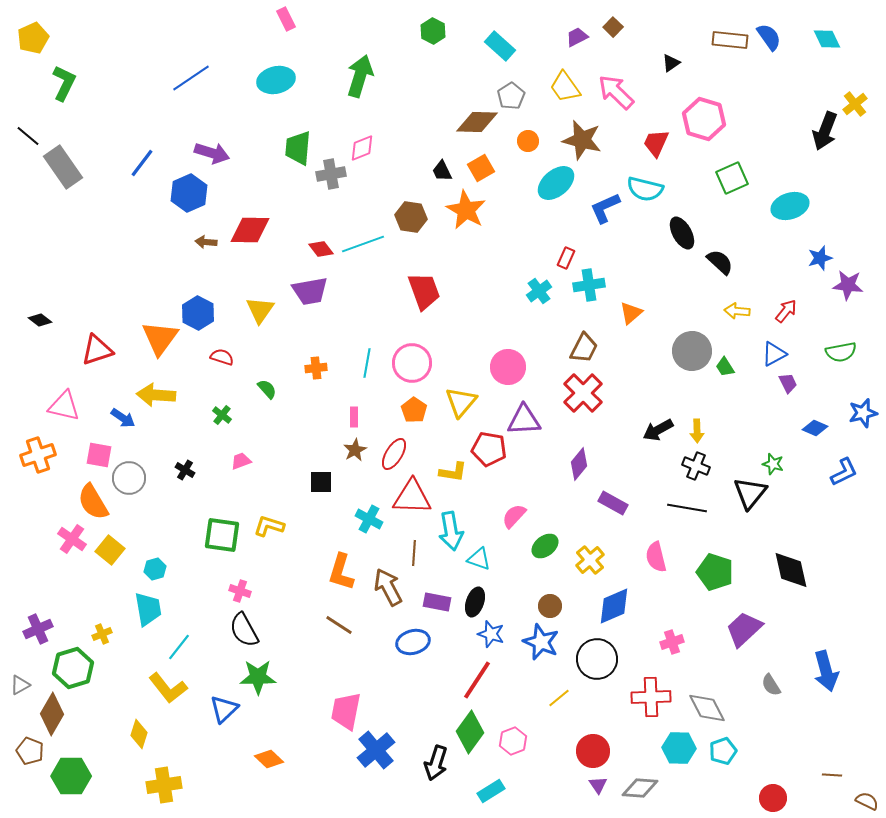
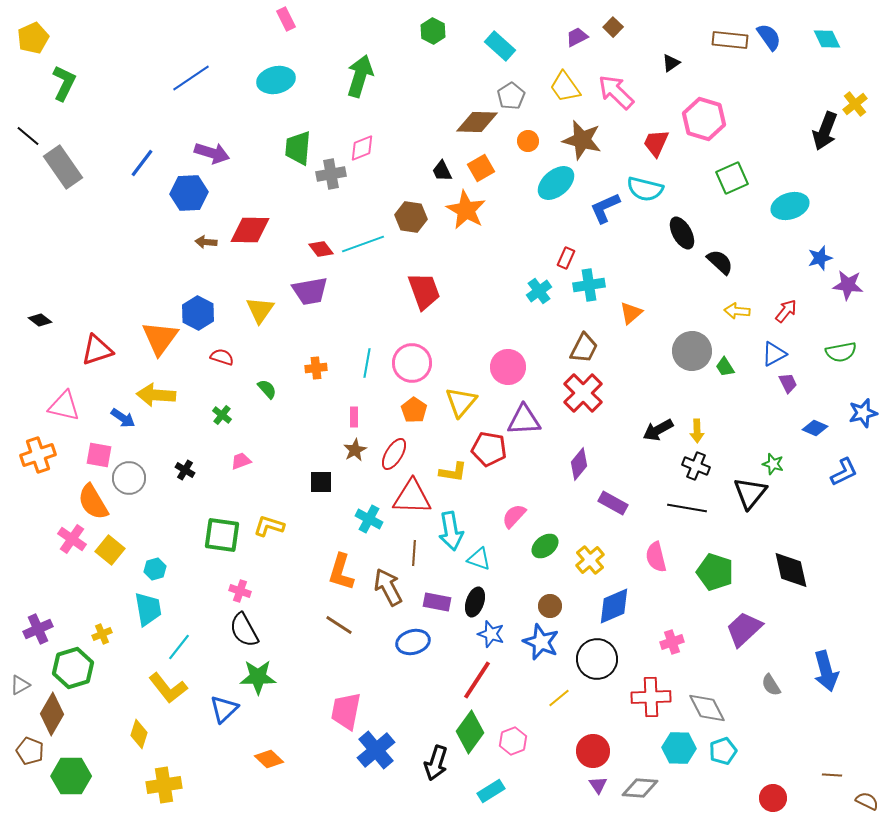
blue hexagon at (189, 193): rotated 21 degrees clockwise
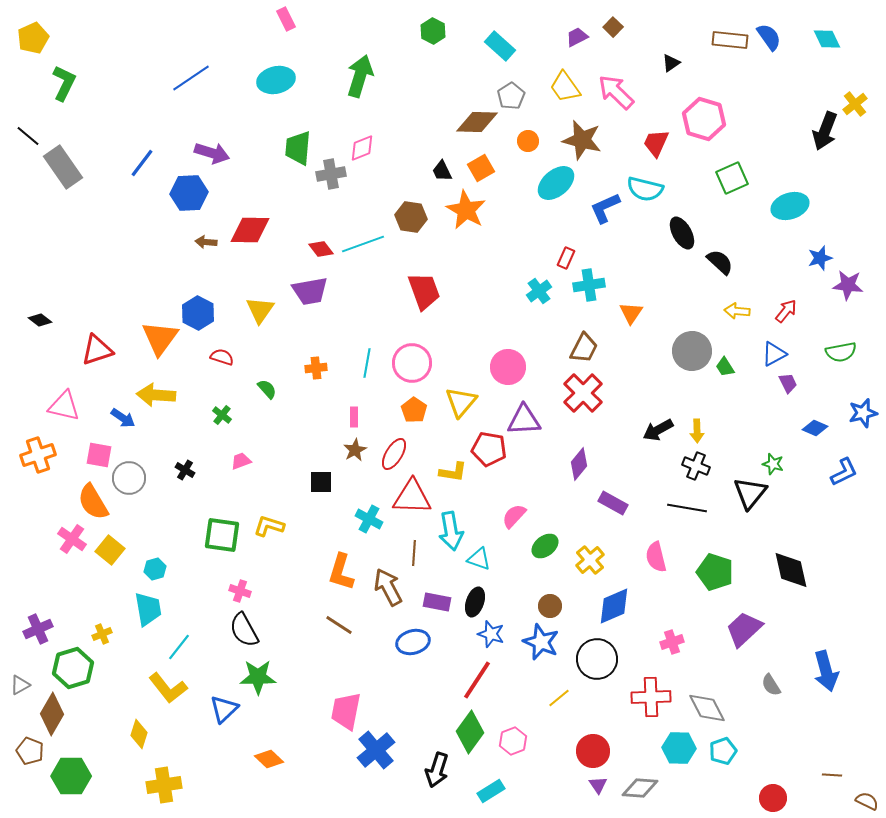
orange triangle at (631, 313): rotated 15 degrees counterclockwise
black arrow at (436, 763): moved 1 px right, 7 px down
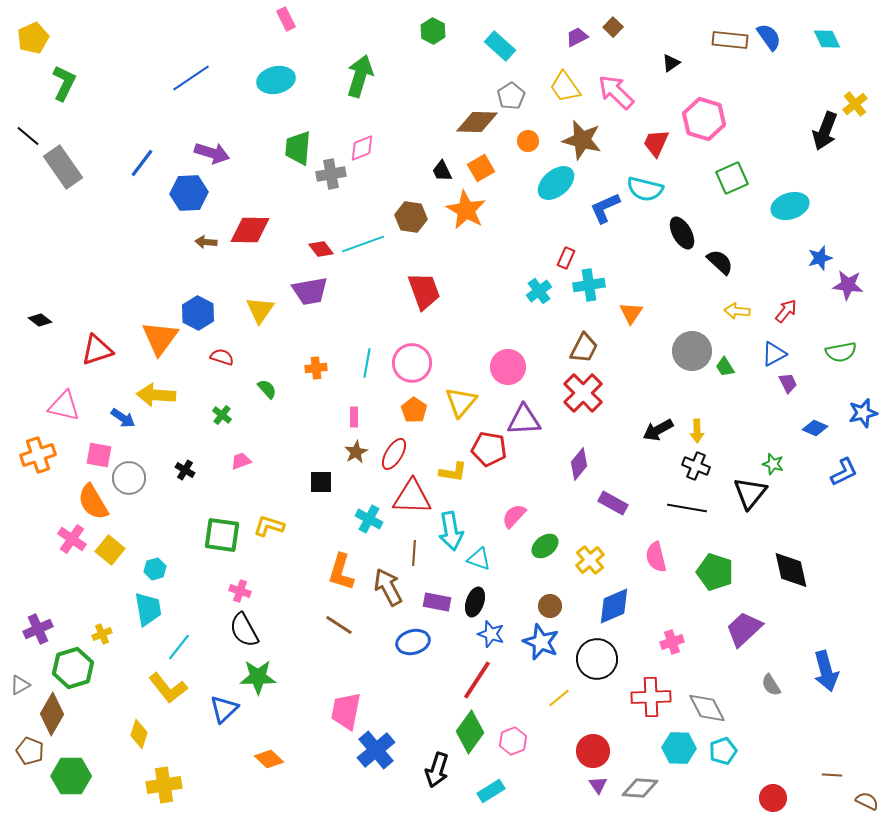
brown star at (355, 450): moved 1 px right, 2 px down
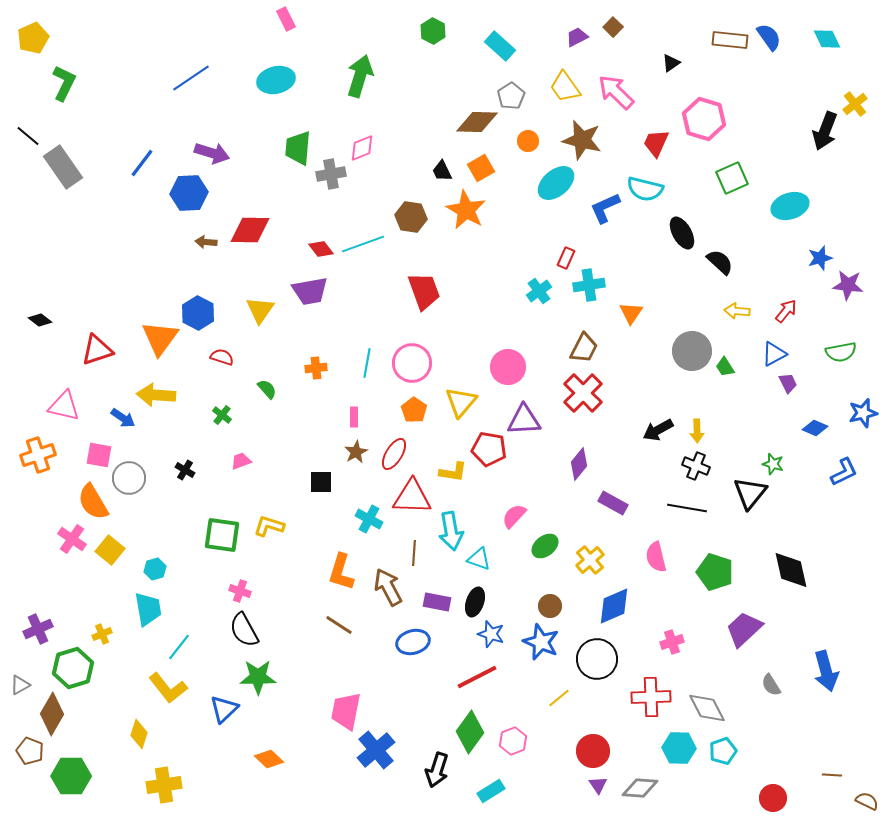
red line at (477, 680): moved 3 px up; rotated 30 degrees clockwise
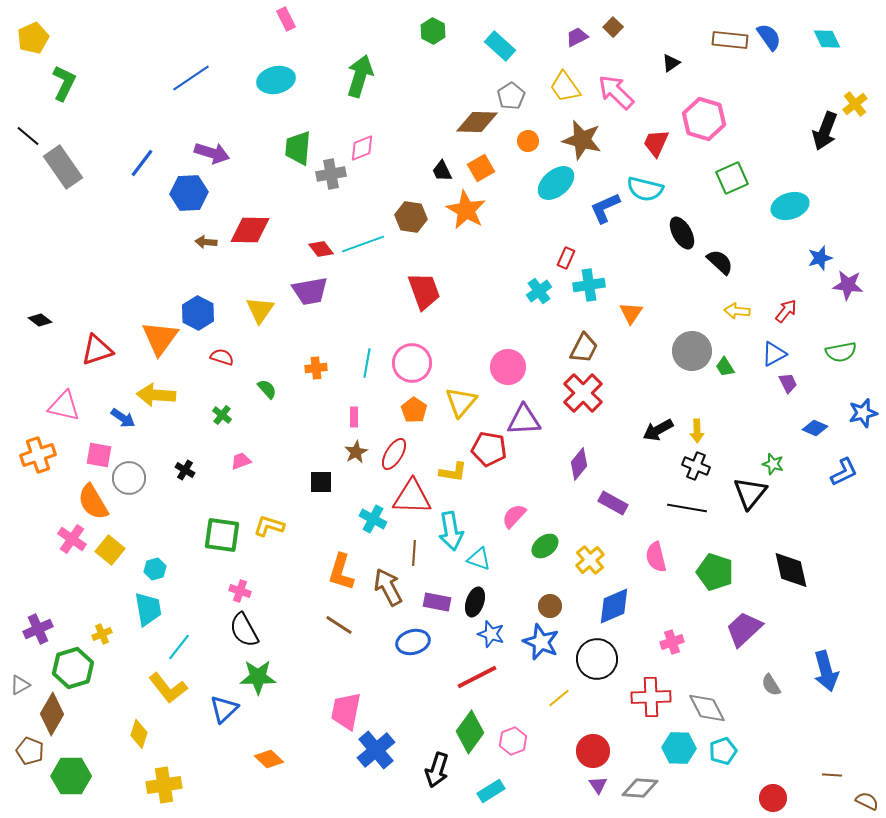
cyan cross at (369, 519): moved 4 px right
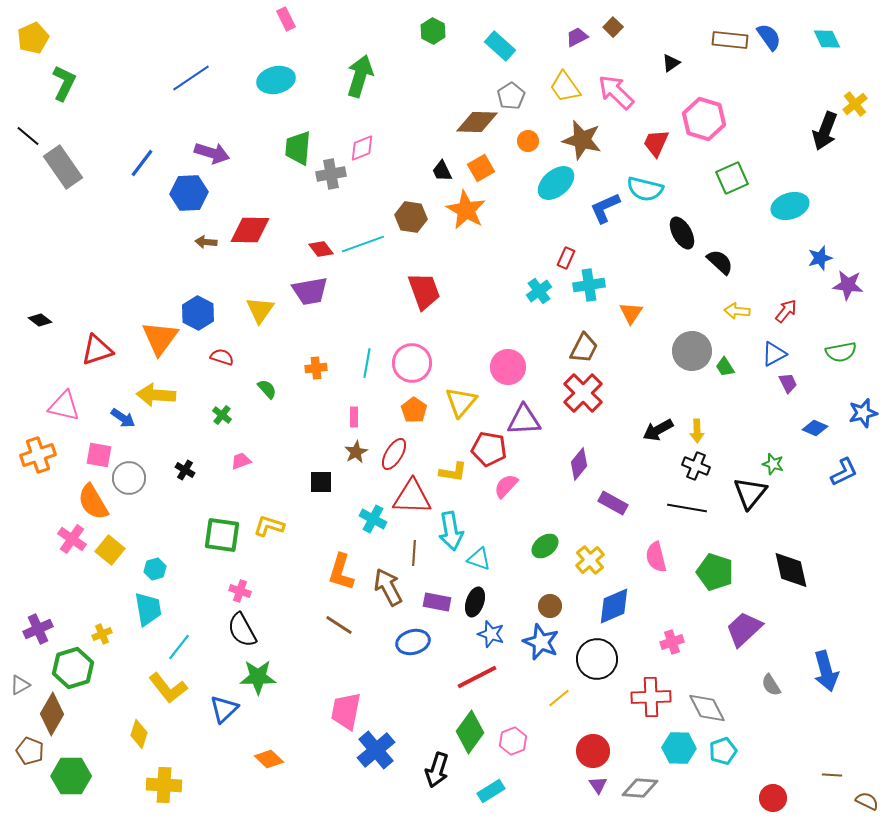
pink semicircle at (514, 516): moved 8 px left, 30 px up
black semicircle at (244, 630): moved 2 px left
yellow cross at (164, 785): rotated 12 degrees clockwise
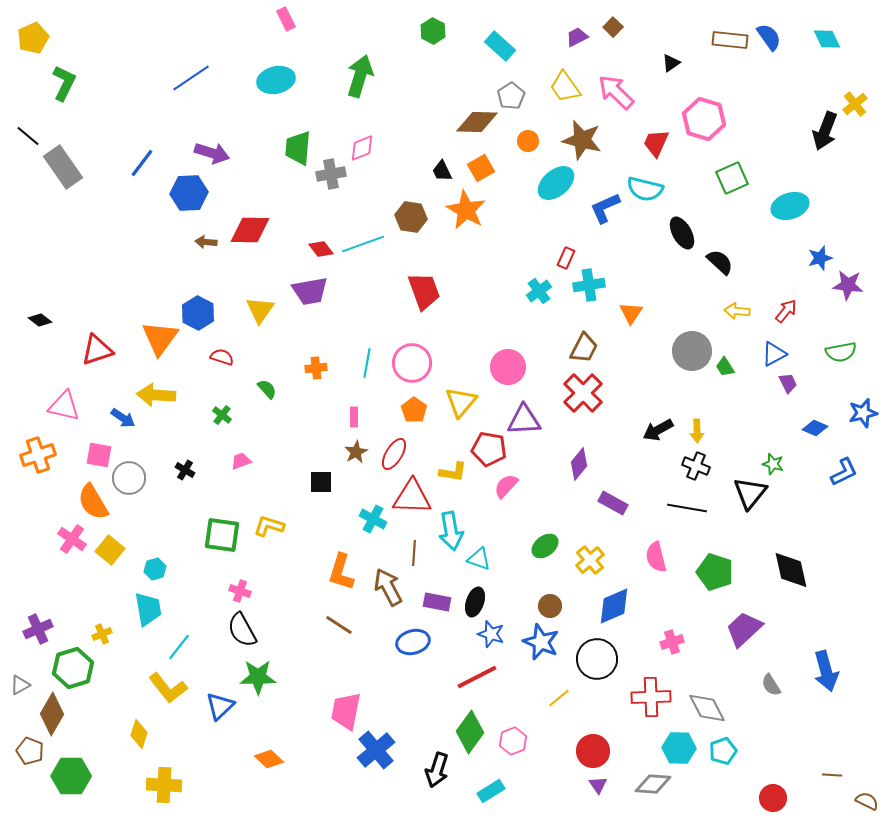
blue triangle at (224, 709): moved 4 px left, 3 px up
gray diamond at (640, 788): moved 13 px right, 4 px up
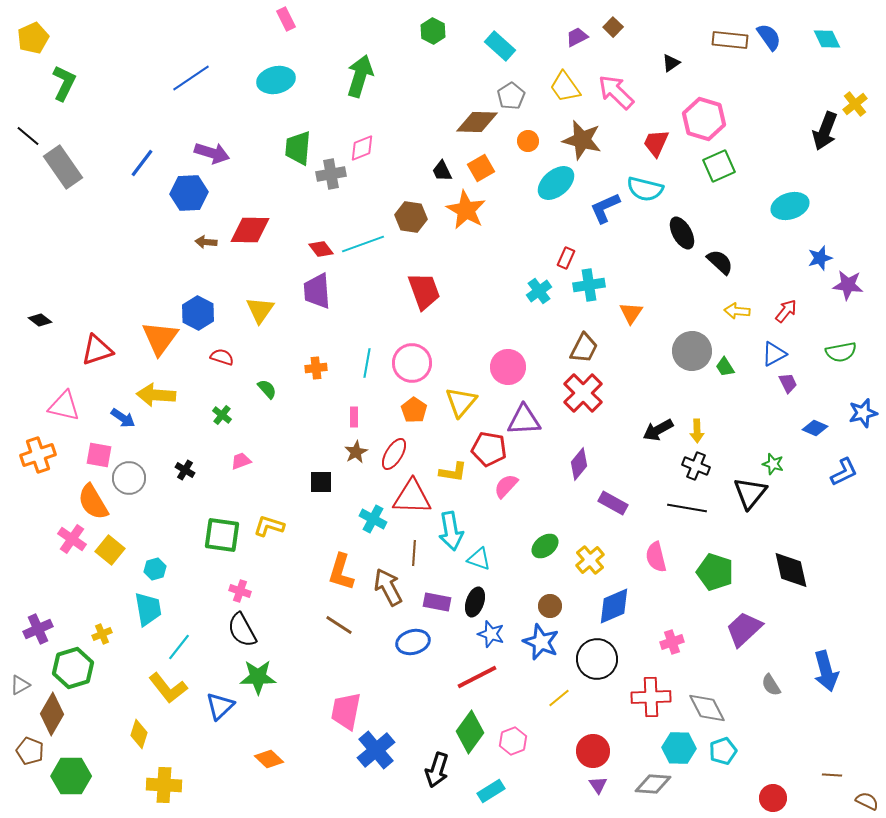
green square at (732, 178): moved 13 px left, 12 px up
purple trapezoid at (310, 291): moved 7 px right; rotated 96 degrees clockwise
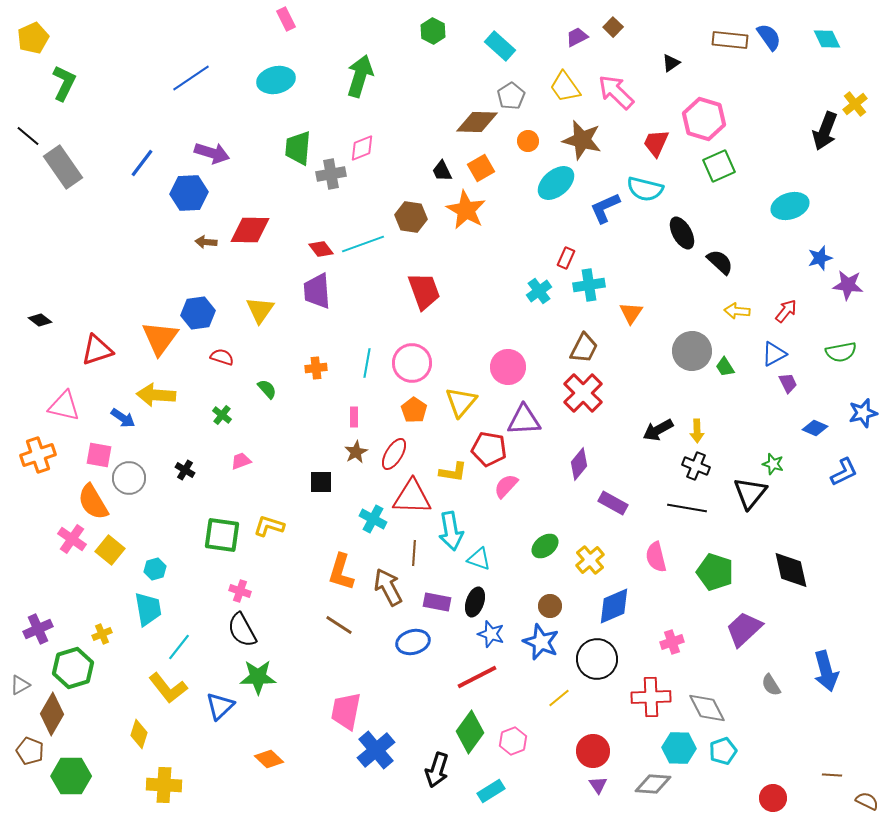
blue hexagon at (198, 313): rotated 24 degrees clockwise
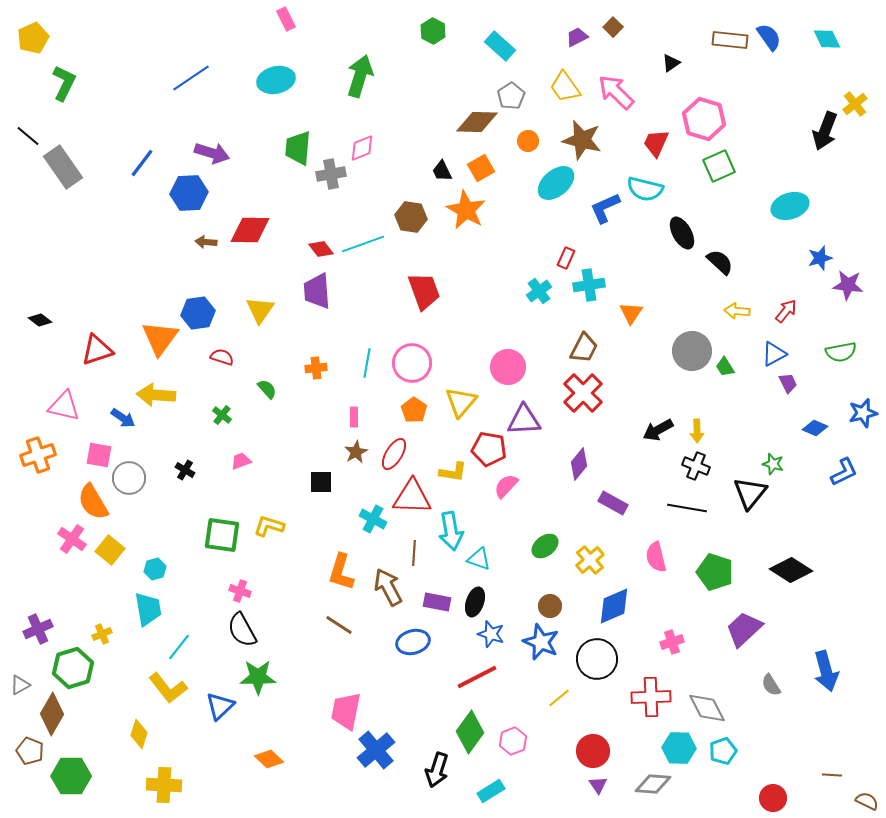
black diamond at (791, 570): rotated 45 degrees counterclockwise
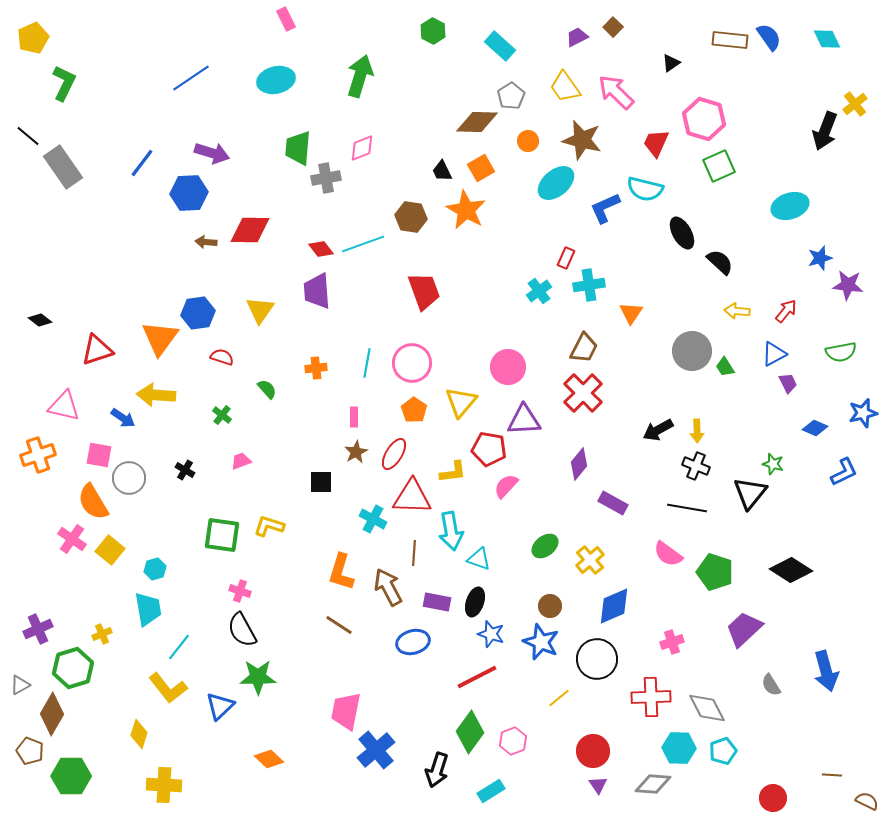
gray cross at (331, 174): moved 5 px left, 4 px down
yellow L-shape at (453, 472): rotated 16 degrees counterclockwise
pink semicircle at (656, 557): moved 12 px right, 3 px up; rotated 40 degrees counterclockwise
